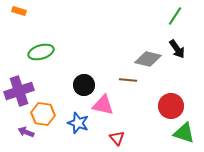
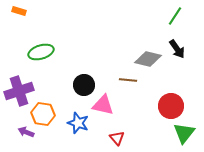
green triangle: rotated 50 degrees clockwise
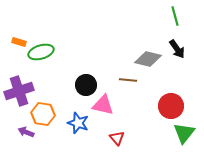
orange rectangle: moved 31 px down
green line: rotated 48 degrees counterclockwise
black circle: moved 2 px right
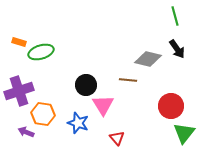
pink triangle: rotated 45 degrees clockwise
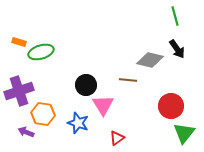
gray diamond: moved 2 px right, 1 px down
red triangle: rotated 35 degrees clockwise
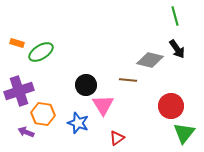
orange rectangle: moved 2 px left, 1 px down
green ellipse: rotated 15 degrees counterclockwise
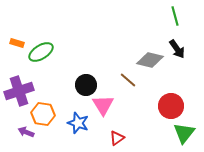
brown line: rotated 36 degrees clockwise
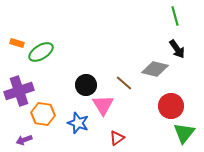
gray diamond: moved 5 px right, 9 px down
brown line: moved 4 px left, 3 px down
purple arrow: moved 2 px left, 8 px down; rotated 42 degrees counterclockwise
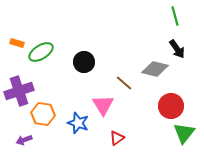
black circle: moved 2 px left, 23 px up
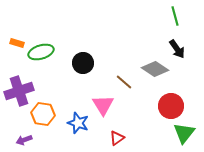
green ellipse: rotated 15 degrees clockwise
black circle: moved 1 px left, 1 px down
gray diamond: rotated 20 degrees clockwise
brown line: moved 1 px up
